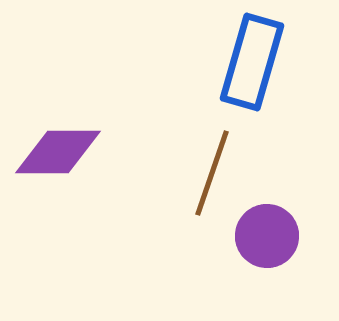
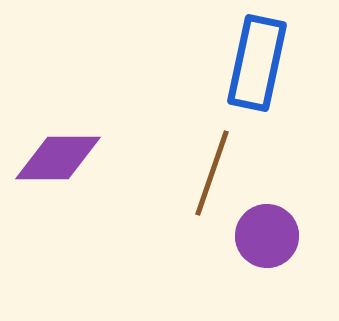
blue rectangle: moved 5 px right, 1 px down; rotated 4 degrees counterclockwise
purple diamond: moved 6 px down
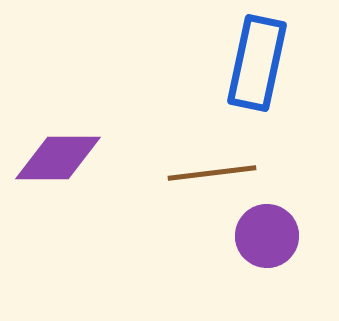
brown line: rotated 64 degrees clockwise
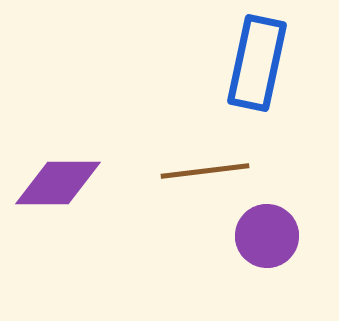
purple diamond: moved 25 px down
brown line: moved 7 px left, 2 px up
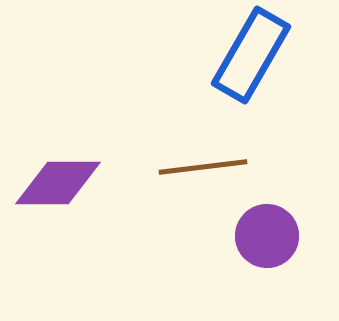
blue rectangle: moved 6 px left, 8 px up; rotated 18 degrees clockwise
brown line: moved 2 px left, 4 px up
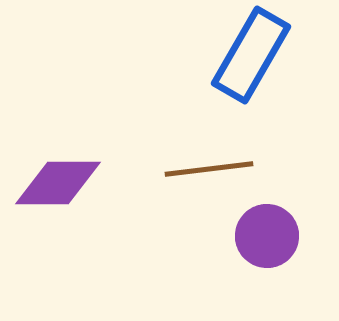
brown line: moved 6 px right, 2 px down
